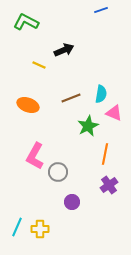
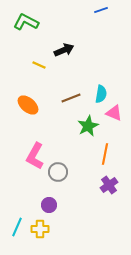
orange ellipse: rotated 20 degrees clockwise
purple circle: moved 23 px left, 3 px down
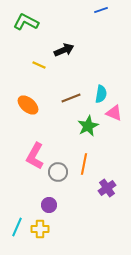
orange line: moved 21 px left, 10 px down
purple cross: moved 2 px left, 3 px down
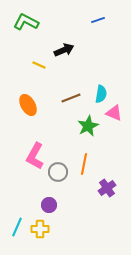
blue line: moved 3 px left, 10 px down
orange ellipse: rotated 20 degrees clockwise
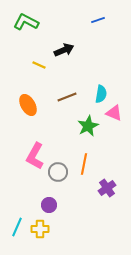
brown line: moved 4 px left, 1 px up
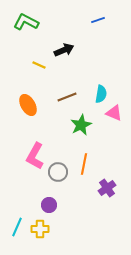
green star: moved 7 px left, 1 px up
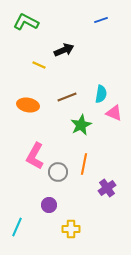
blue line: moved 3 px right
orange ellipse: rotated 50 degrees counterclockwise
yellow cross: moved 31 px right
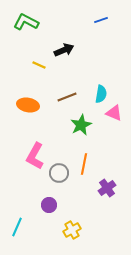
gray circle: moved 1 px right, 1 px down
yellow cross: moved 1 px right, 1 px down; rotated 30 degrees counterclockwise
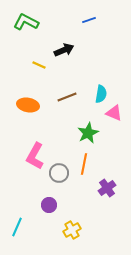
blue line: moved 12 px left
green star: moved 7 px right, 8 px down
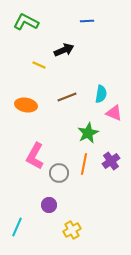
blue line: moved 2 px left, 1 px down; rotated 16 degrees clockwise
orange ellipse: moved 2 px left
purple cross: moved 4 px right, 27 px up
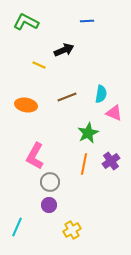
gray circle: moved 9 px left, 9 px down
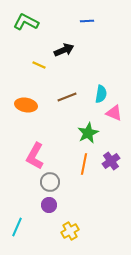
yellow cross: moved 2 px left, 1 px down
